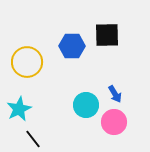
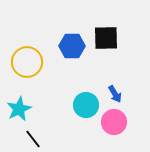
black square: moved 1 px left, 3 px down
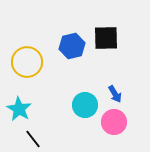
blue hexagon: rotated 15 degrees counterclockwise
cyan circle: moved 1 px left
cyan star: rotated 15 degrees counterclockwise
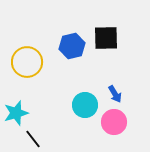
cyan star: moved 3 px left, 4 px down; rotated 25 degrees clockwise
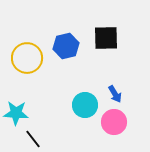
blue hexagon: moved 6 px left
yellow circle: moved 4 px up
cyan star: rotated 20 degrees clockwise
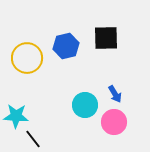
cyan star: moved 3 px down
